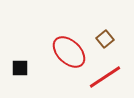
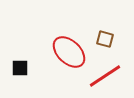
brown square: rotated 36 degrees counterclockwise
red line: moved 1 px up
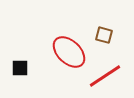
brown square: moved 1 px left, 4 px up
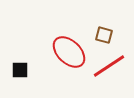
black square: moved 2 px down
red line: moved 4 px right, 10 px up
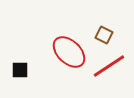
brown square: rotated 12 degrees clockwise
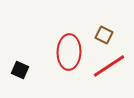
red ellipse: rotated 48 degrees clockwise
black square: rotated 24 degrees clockwise
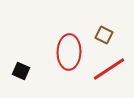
red line: moved 3 px down
black square: moved 1 px right, 1 px down
